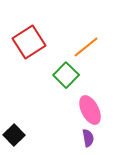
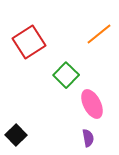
orange line: moved 13 px right, 13 px up
pink ellipse: moved 2 px right, 6 px up
black square: moved 2 px right
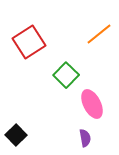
purple semicircle: moved 3 px left
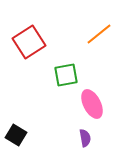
green square: rotated 35 degrees clockwise
black square: rotated 15 degrees counterclockwise
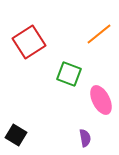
green square: moved 3 px right, 1 px up; rotated 30 degrees clockwise
pink ellipse: moved 9 px right, 4 px up
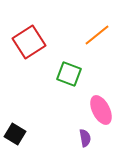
orange line: moved 2 px left, 1 px down
pink ellipse: moved 10 px down
black square: moved 1 px left, 1 px up
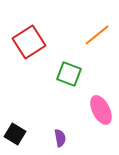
purple semicircle: moved 25 px left
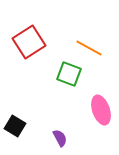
orange line: moved 8 px left, 13 px down; rotated 68 degrees clockwise
pink ellipse: rotated 8 degrees clockwise
black square: moved 8 px up
purple semicircle: rotated 18 degrees counterclockwise
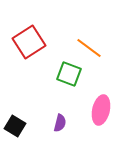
orange line: rotated 8 degrees clockwise
pink ellipse: rotated 32 degrees clockwise
purple semicircle: moved 15 px up; rotated 42 degrees clockwise
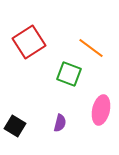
orange line: moved 2 px right
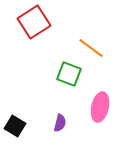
red square: moved 5 px right, 20 px up
pink ellipse: moved 1 px left, 3 px up
